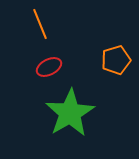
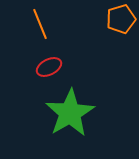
orange pentagon: moved 5 px right, 41 px up
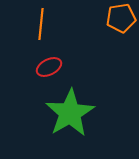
orange pentagon: moved 1 px up; rotated 8 degrees clockwise
orange line: moved 1 px right; rotated 28 degrees clockwise
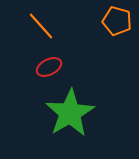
orange pentagon: moved 4 px left, 3 px down; rotated 24 degrees clockwise
orange line: moved 2 px down; rotated 48 degrees counterclockwise
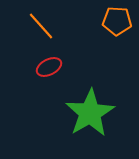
orange pentagon: rotated 12 degrees counterclockwise
green star: moved 20 px right
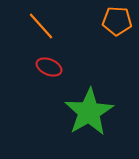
red ellipse: rotated 50 degrees clockwise
green star: moved 1 px left, 1 px up
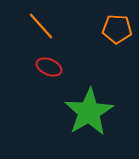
orange pentagon: moved 8 px down
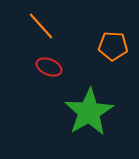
orange pentagon: moved 4 px left, 17 px down
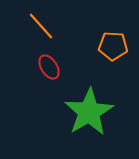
red ellipse: rotated 35 degrees clockwise
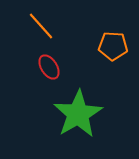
green star: moved 11 px left, 2 px down
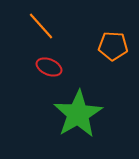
red ellipse: rotated 35 degrees counterclockwise
